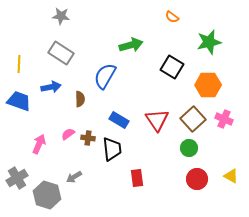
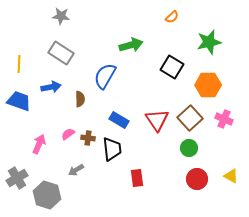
orange semicircle: rotated 80 degrees counterclockwise
brown square: moved 3 px left, 1 px up
gray arrow: moved 2 px right, 7 px up
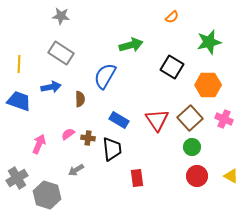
green circle: moved 3 px right, 1 px up
red circle: moved 3 px up
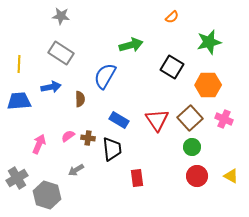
blue trapezoid: rotated 25 degrees counterclockwise
pink semicircle: moved 2 px down
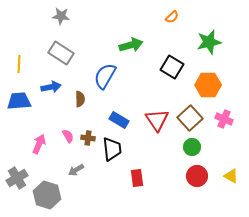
pink semicircle: rotated 96 degrees clockwise
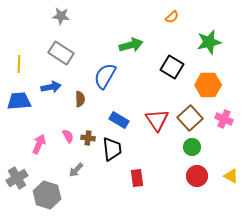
gray arrow: rotated 14 degrees counterclockwise
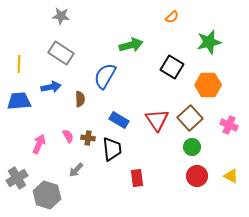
pink cross: moved 5 px right, 6 px down
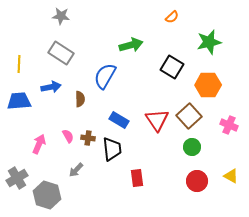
brown square: moved 1 px left, 2 px up
red circle: moved 5 px down
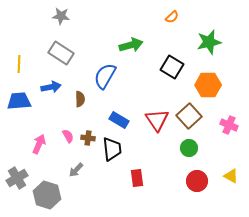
green circle: moved 3 px left, 1 px down
